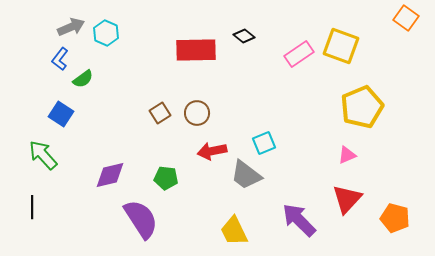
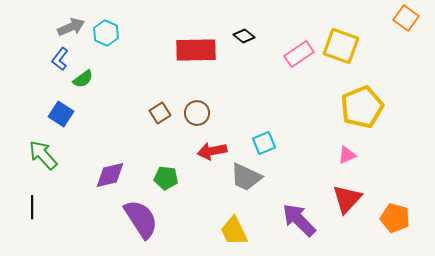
gray trapezoid: moved 2 px down; rotated 12 degrees counterclockwise
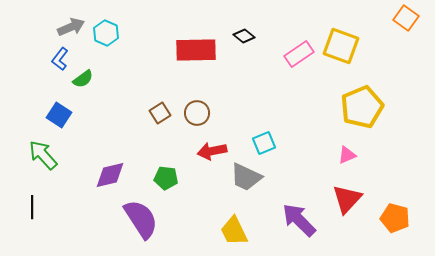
blue square: moved 2 px left, 1 px down
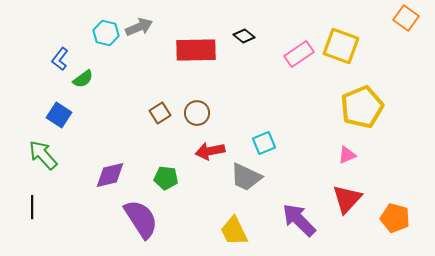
gray arrow: moved 68 px right
cyan hexagon: rotated 10 degrees counterclockwise
red arrow: moved 2 px left
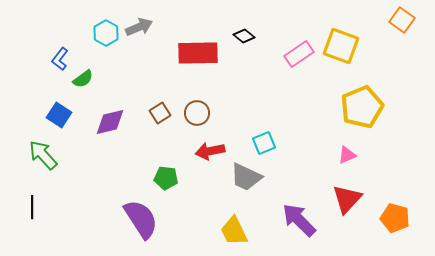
orange square: moved 4 px left, 2 px down
cyan hexagon: rotated 15 degrees clockwise
red rectangle: moved 2 px right, 3 px down
purple diamond: moved 53 px up
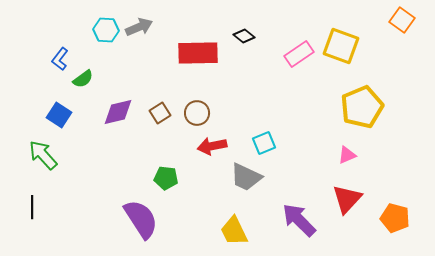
cyan hexagon: moved 3 px up; rotated 25 degrees counterclockwise
purple diamond: moved 8 px right, 10 px up
red arrow: moved 2 px right, 5 px up
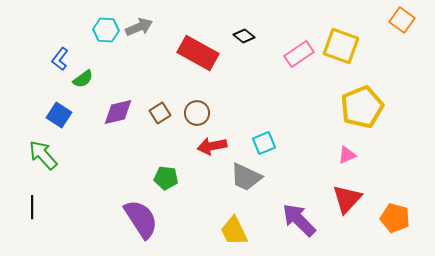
red rectangle: rotated 30 degrees clockwise
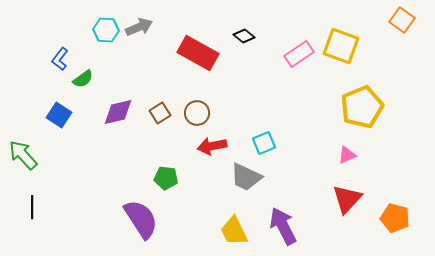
green arrow: moved 20 px left
purple arrow: moved 16 px left, 6 px down; rotated 18 degrees clockwise
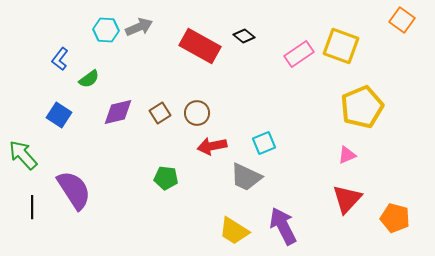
red rectangle: moved 2 px right, 7 px up
green semicircle: moved 6 px right
purple semicircle: moved 67 px left, 29 px up
yellow trapezoid: rotated 32 degrees counterclockwise
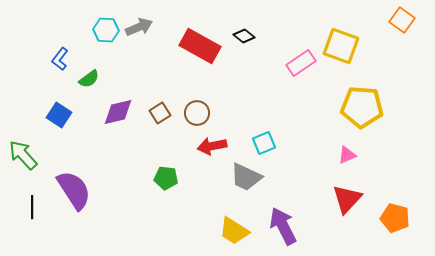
pink rectangle: moved 2 px right, 9 px down
yellow pentagon: rotated 27 degrees clockwise
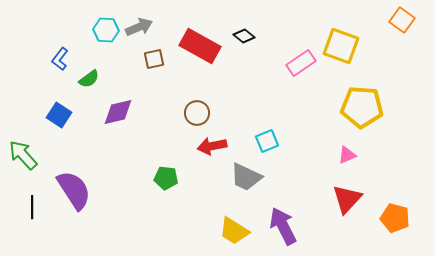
brown square: moved 6 px left, 54 px up; rotated 20 degrees clockwise
cyan square: moved 3 px right, 2 px up
